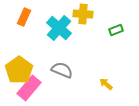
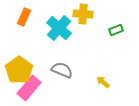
yellow arrow: moved 3 px left, 2 px up
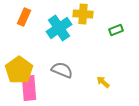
cyan cross: rotated 15 degrees clockwise
pink rectangle: rotated 45 degrees counterclockwise
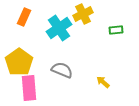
yellow cross: rotated 30 degrees counterclockwise
green rectangle: rotated 16 degrees clockwise
yellow pentagon: moved 8 px up
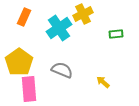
green rectangle: moved 4 px down
pink rectangle: moved 1 px down
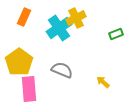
yellow cross: moved 7 px left, 4 px down
green rectangle: rotated 16 degrees counterclockwise
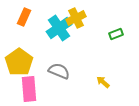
gray semicircle: moved 3 px left, 1 px down
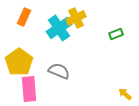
yellow arrow: moved 22 px right, 12 px down
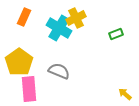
cyan cross: rotated 25 degrees counterclockwise
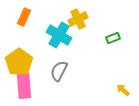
yellow cross: moved 2 px right, 1 px down
cyan cross: moved 7 px down
green rectangle: moved 3 px left, 4 px down
gray semicircle: rotated 85 degrees counterclockwise
pink rectangle: moved 5 px left, 3 px up
yellow arrow: moved 2 px left, 4 px up
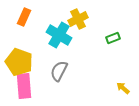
yellow pentagon: rotated 16 degrees counterclockwise
yellow arrow: moved 2 px up
